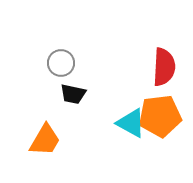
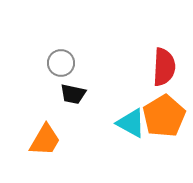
orange pentagon: moved 4 px right; rotated 24 degrees counterclockwise
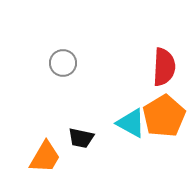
gray circle: moved 2 px right
black trapezoid: moved 8 px right, 44 px down
orange trapezoid: moved 17 px down
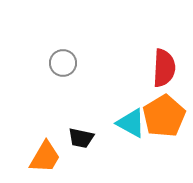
red semicircle: moved 1 px down
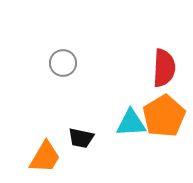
cyan triangle: rotated 32 degrees counterclockwise
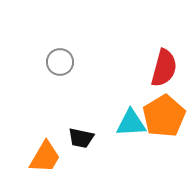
gray circle: moved 3 px left, 1 px up
red semicircle: rotated 12 degrees clockwise
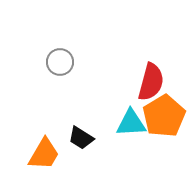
red semicircle: moved 13 px left, 14 px down
black trapezoid: rotated 20 degrees clockwise
orange trapezoid: moved 1 px left, 3 px up
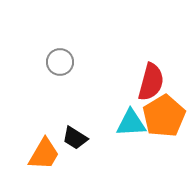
black trapezoid: moved 6 px left
